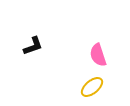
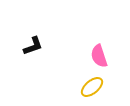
pink semicircle: moved 1 px right, 1 px down
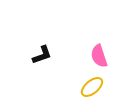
black L-shape: moved 9 px right, 9 px down
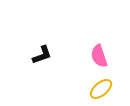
yellow ellipse: moved 9 px right, 2 px down
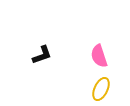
yellow ellipse: rotated 25 degrees counterclockwise
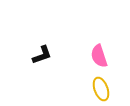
yellow ellipse: rotated 45 degrees counterclockwise
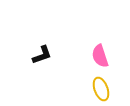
pink semicircle: moved 1 px right
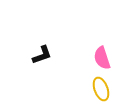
pink semicircle: moved 2 px right, 2 px down
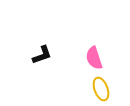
pink semicircle: moved 8 px left
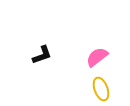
pink semicircle: moved 3 px right, 1 px up; rotated 70 degrees clockwise
